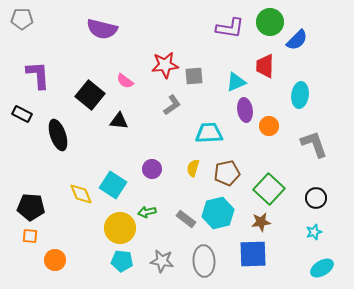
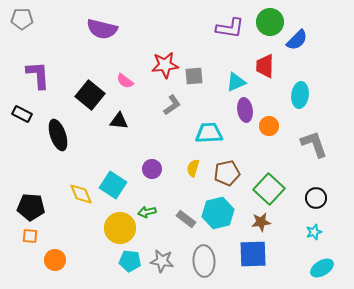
cyan pentagon at (122, 261): moved 8 px right
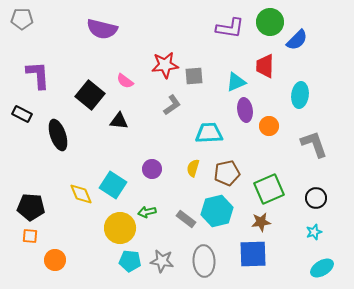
green square at (269, 189): rotated 24 degrees clockwise
cyan hexagon at (218, 213): moved 1 px left, 2 px up
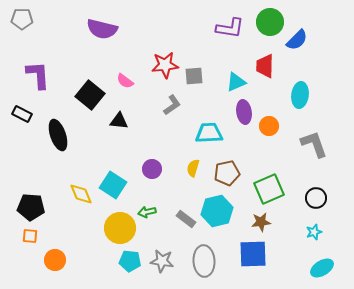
purple ellipse at (245, 110): moved 1 px left, 2 px down
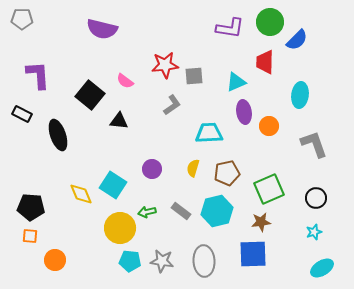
red trapezoid at (265, 66): moved 4 px up
gray rectangle at (186, 219): moved 5 px left, 8 px up
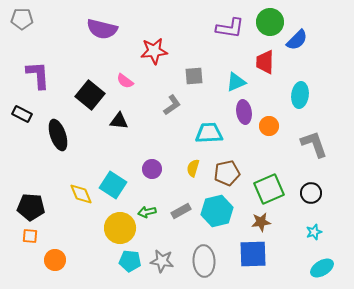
red star at (165, 65): moved 11 px left, 14 px up
black circle at (316, 198): moved 5 px left, 5 px up
gray rectangle at (181, 211): rotated 66 degrees counterclockwise
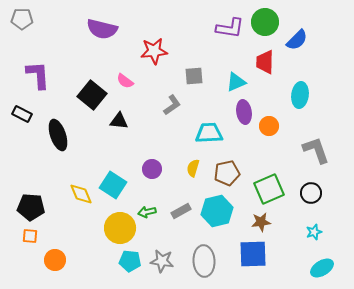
green circle at (270, 22): moved 5 px left
black square at (90, 95): moved 2 px right
gray L-shape at (314, 144): moved 2 px right, 6 px down
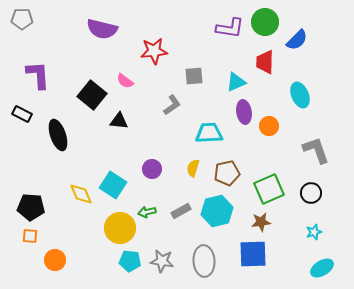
cyan ellipse at (300, 95): rotated 30 degrees counterclockwise
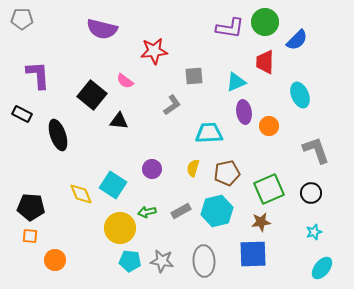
cyan ellipse at (322, 268): rotated 20 degrees counterclockwise
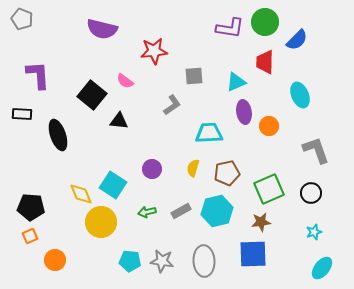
gray pentagon at (22, 19): rotated 20 degrees clockwise
black rectangle at (22, 114): rotated 24 degrees counterclockwise
yellow circle at (120, 228): moved 19 px left, 6 px up
orange square at (30, 236): rotated 28 degrees counterclockwise
